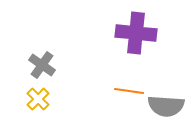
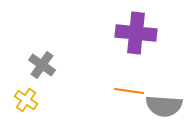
yellow cross: moved 12 px left, 1 px down; rotated 10 degrees counterclockwise
gray semicircle: moved 2 px left
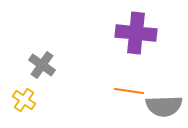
yellow cross: moved 2 px left
gray semicircle: rotated 6 degrees counterclockwise
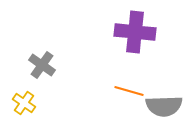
purple cross: moved 1 px left, 1 px up
orange line: rotated 8 degrees clockwise
yellow cross: moved 3 px down
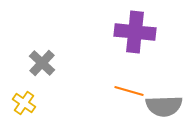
gray cross: moved 2 px up; rotated 8 degrees clockwise
